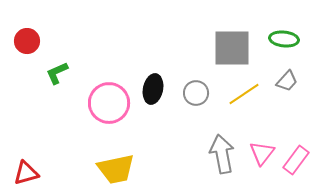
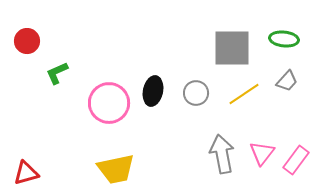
black ellipse: moved 2 px down
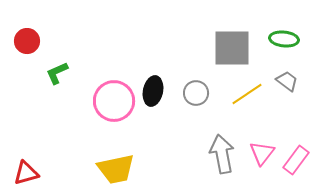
gray trapezoid: rotated 95 degrees counterclockwise
yellow line: moved 3 px right
pink circle: moved 5 px right, 2 px up
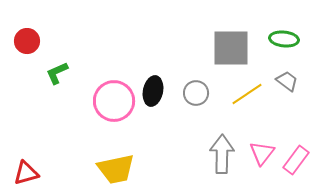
gray square: moved 1 px left
gray arrow: rotated 12 degrees clockwise
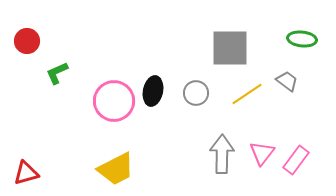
green ellipse: moved 18 px right
gray square: moved 1 px left
yellow trapezoid: rotated 15 degrees counterclockwise
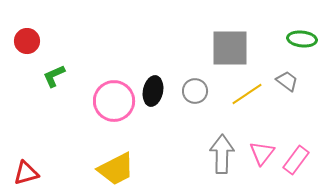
green L-shape: moved 3 px left, 3 px down
gray circle: moved 1 px left, 2 px up
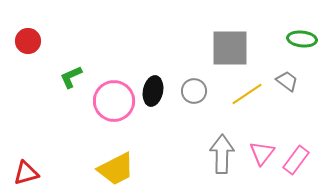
red circle: moved 1 px right
green L-shape: moved 17 px right, 1 px down
gray circle: moved 1 px left
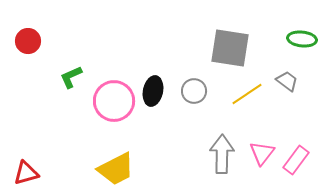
gray square: rotated 9 degrees clockwise
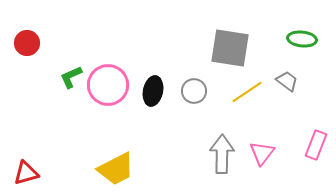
red circle: moved 1 px left, 2 px down
yellow line: moved 2 px up
pink circle: moved 6 px left, 16 px up
pink rectangle: moved 20 px right, 15 px up; rotated 16 degrees counterclockwise
